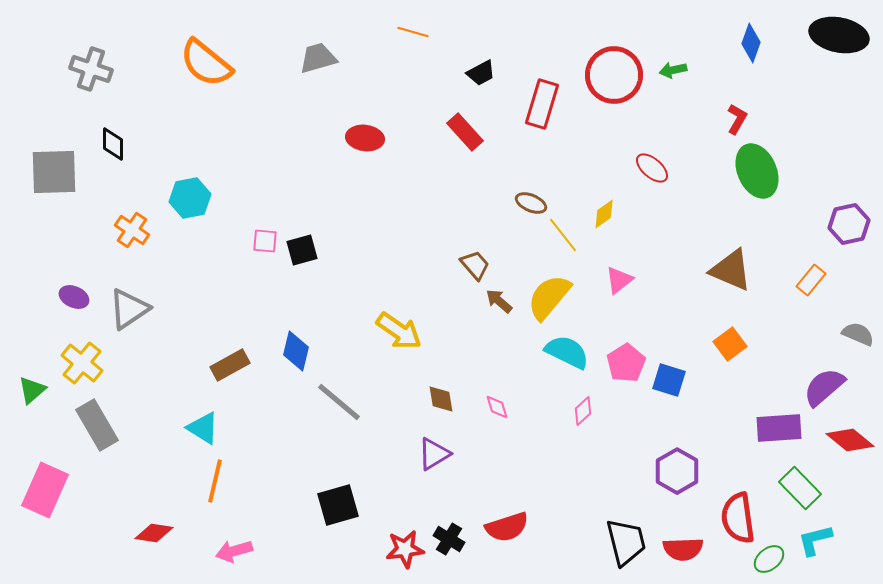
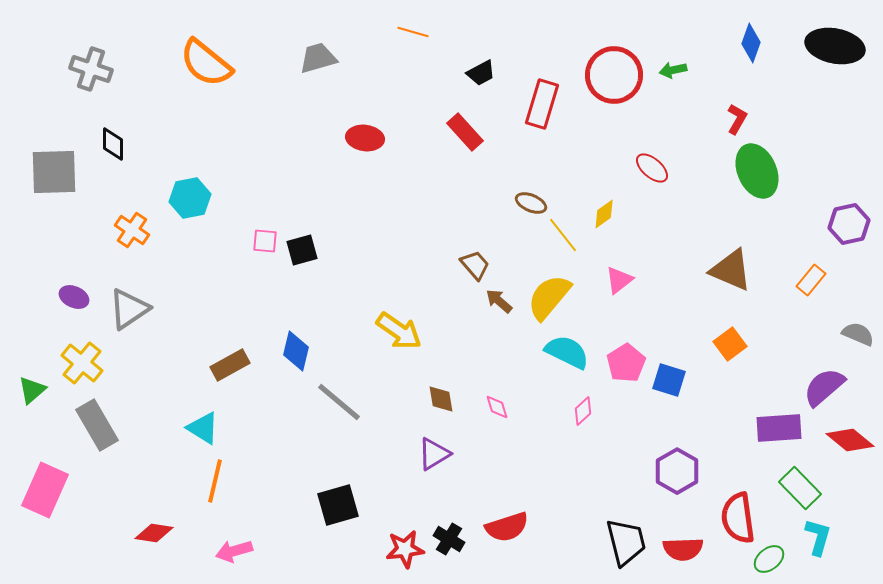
black ellipse at (839, 35): moved 4 px left, 11 px down
cyan L-shape at (815, 540): moved 3 px right, 3 px up; rotated 120 degrees clockwise
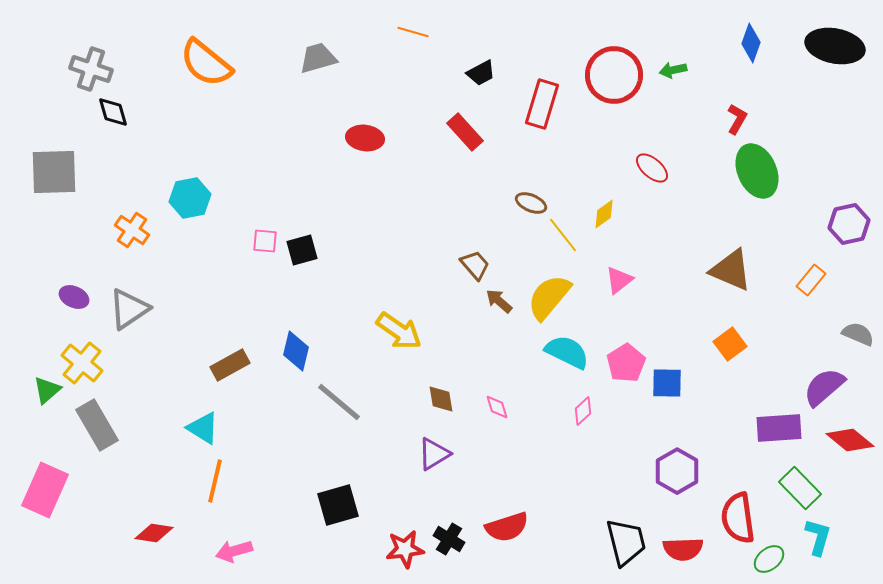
black diamond at (113, 144): moved 32 px up; rotated 16 degrees counterclockwise
blue square at (669, 380): moved 2 px left, 3 px down; rotated 16 degrees counterclockwise
green triangle at (32, 390): moved 15 px right
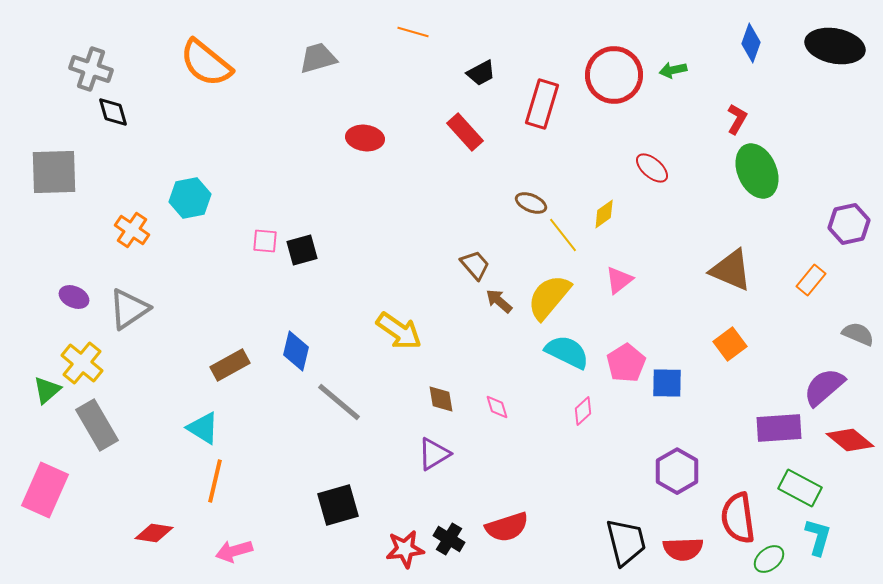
green rectangle at (800, 488): rotated 18 degrees counterclockwise
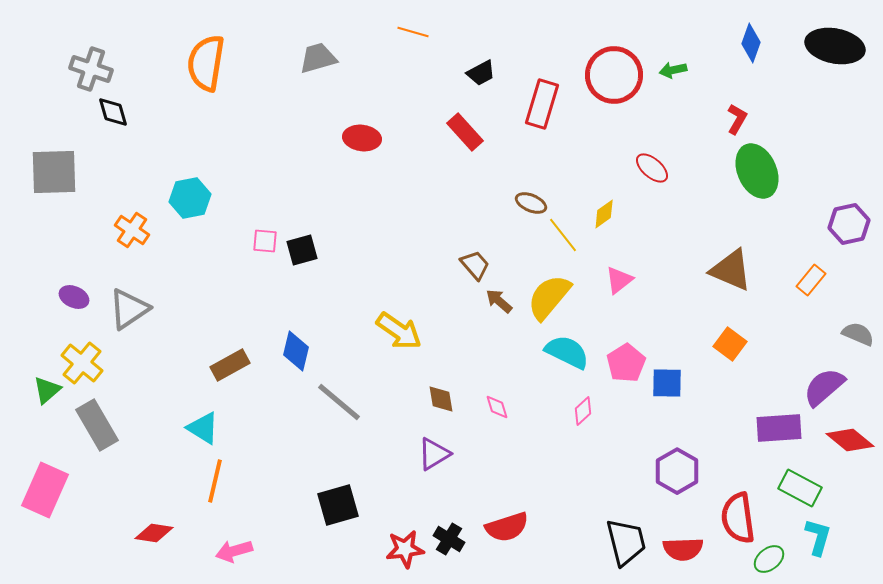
orange semicircle at (206, 63): rotated 60 degrees clockwise
red ellipse at (365, 138): moved 3 px left
orange square at (730, 344): rotated 16 degrees counterclockwise
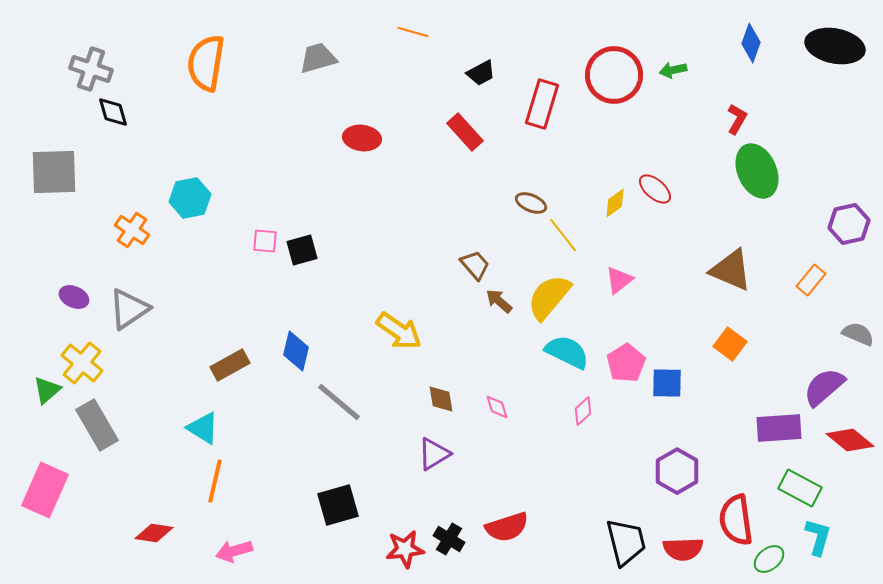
red ellipse at (652, 168): moved 3 px right, 21 px down
yellow diamond at (604, 214): moved 11 px right, 11 px up
red semicircle at (738, 518): moved 2 px left, 2 px down
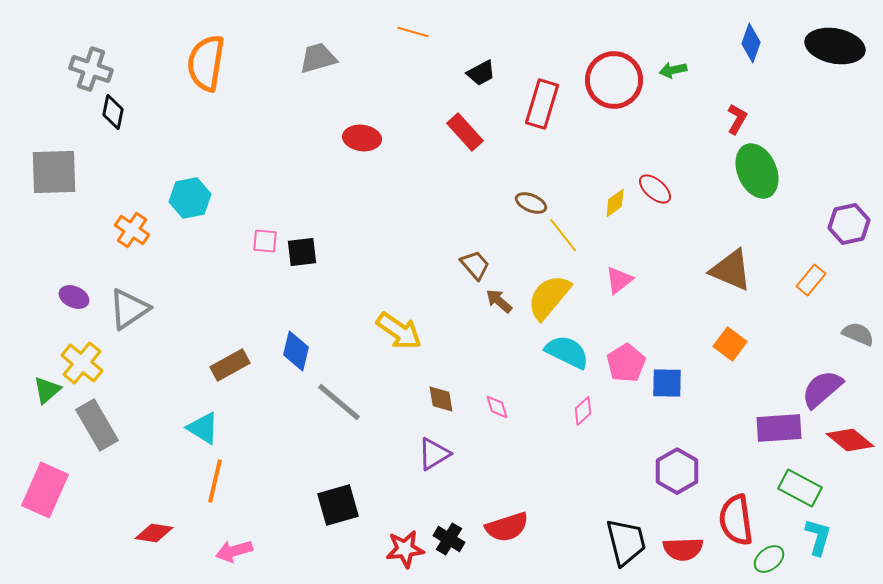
red circle at (614, 75): moved 5 px down
black diamond at (113, 112): rotated 28 degrees clockwise
black square at (302, 250): moved 2 px down; rotated 8 degrees clockwise
purple semicircle at (824, 387): moved 2 px left, 2 px down
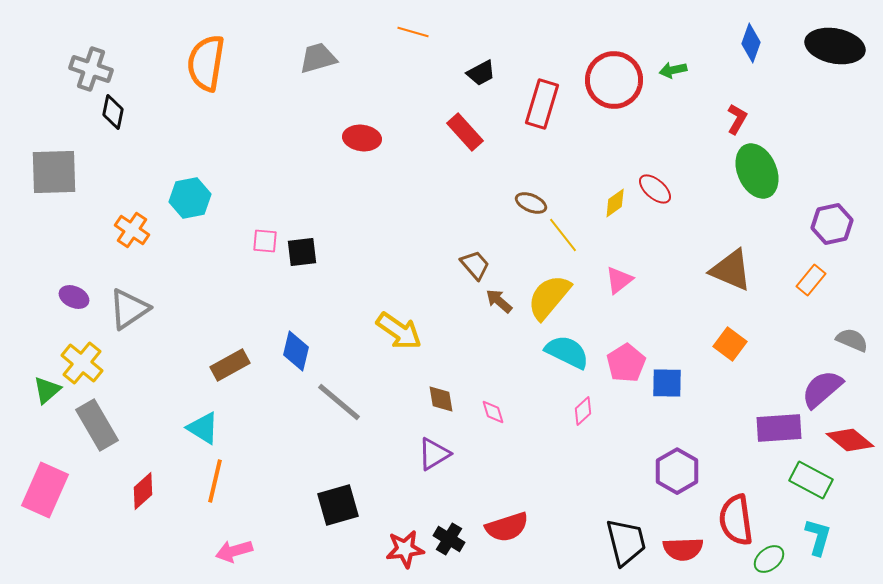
purple hexagon at (849, 224): moved 17 px left
gray semicircle at (858, 334): moved 6 px left, 6 px down
pink diamond at (497, 407): moved 4 px left, 5 px down
green rectangle at (800, 488): moved 11 px right, 8 px up
red diamond at (154, 533): moved 11 px left, 42 px up; rotated 51 degrees counterclockwise
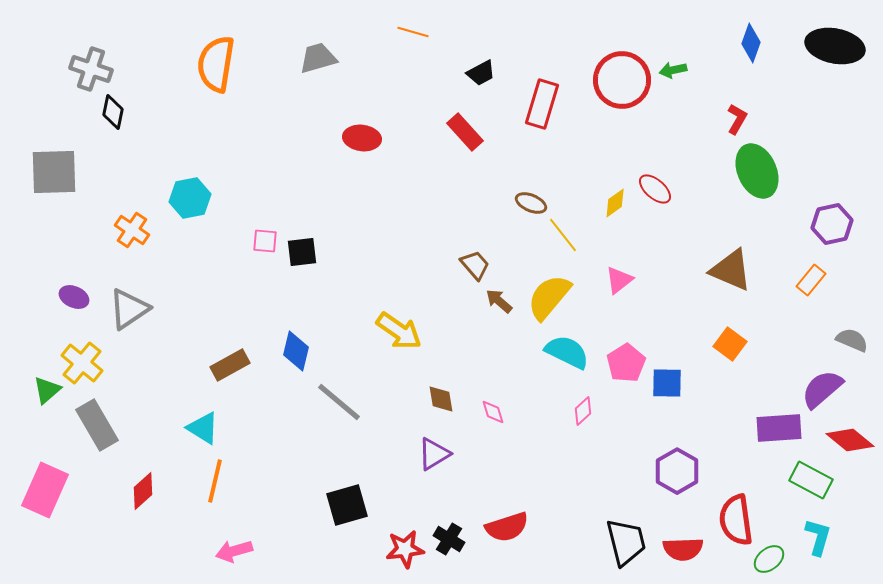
orange semicircle at (206, 63): moved 10 px right, 1 px down
red circle at (614, 80): moved 8 px right
black square at (338, 505): moved 9 px right
